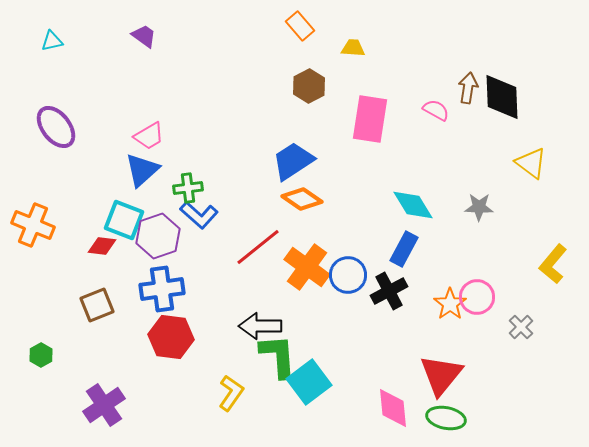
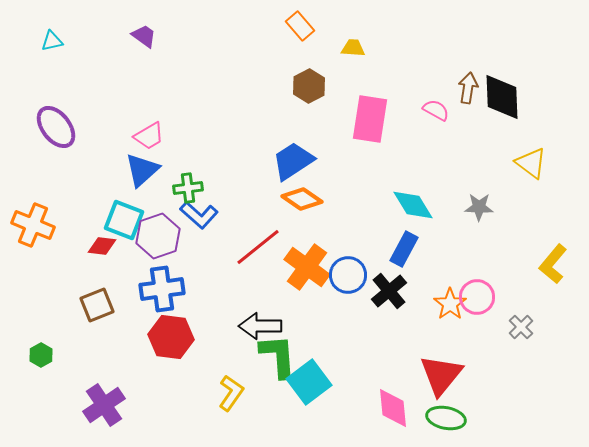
black cross at (389, 291): rotated 12 degrees counterclockwise
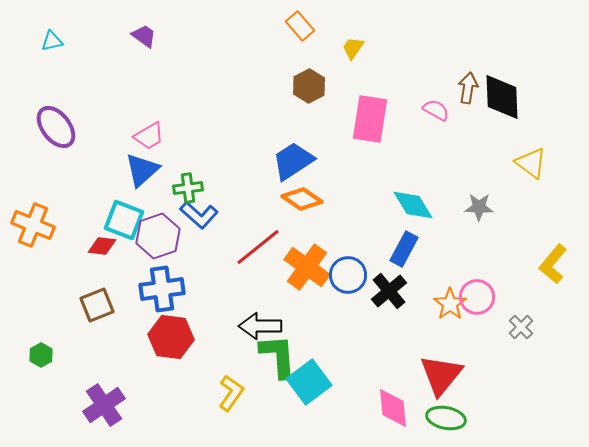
yellow trapezoid at (353, 48): rotated 60 degrees counterclockwise
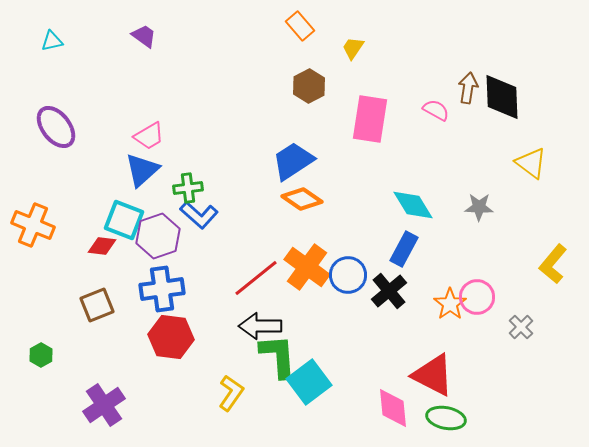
red line at (258, 247): moved 2 px left, 31 px down
red triangle at (441, 375): moved 8 px left; rotated 42 degrees counterclockwise
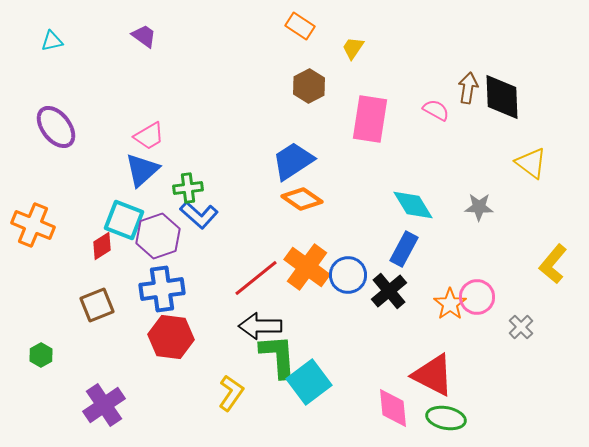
orange rectangle at (300, 26): rotated 16 degrees counterclockwise
red diamond at (102, 246): rotated 40 degrees counterclockwise
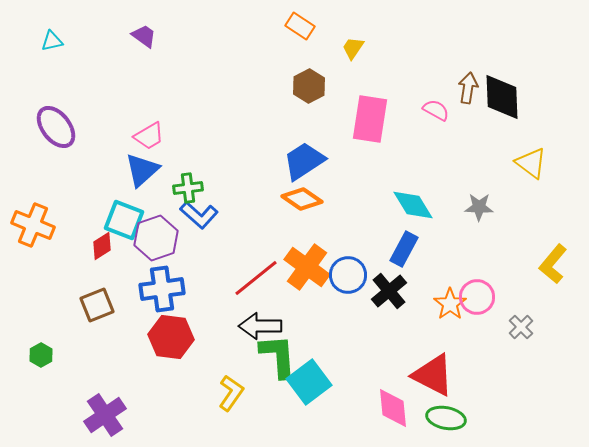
blue trapezoid at (293, 161): moved 11 px right
purple hexagon at (158, 236): moved 2 px left, 2 px down
purple cross at (104, 405): moved 1 px right, 10 px down
